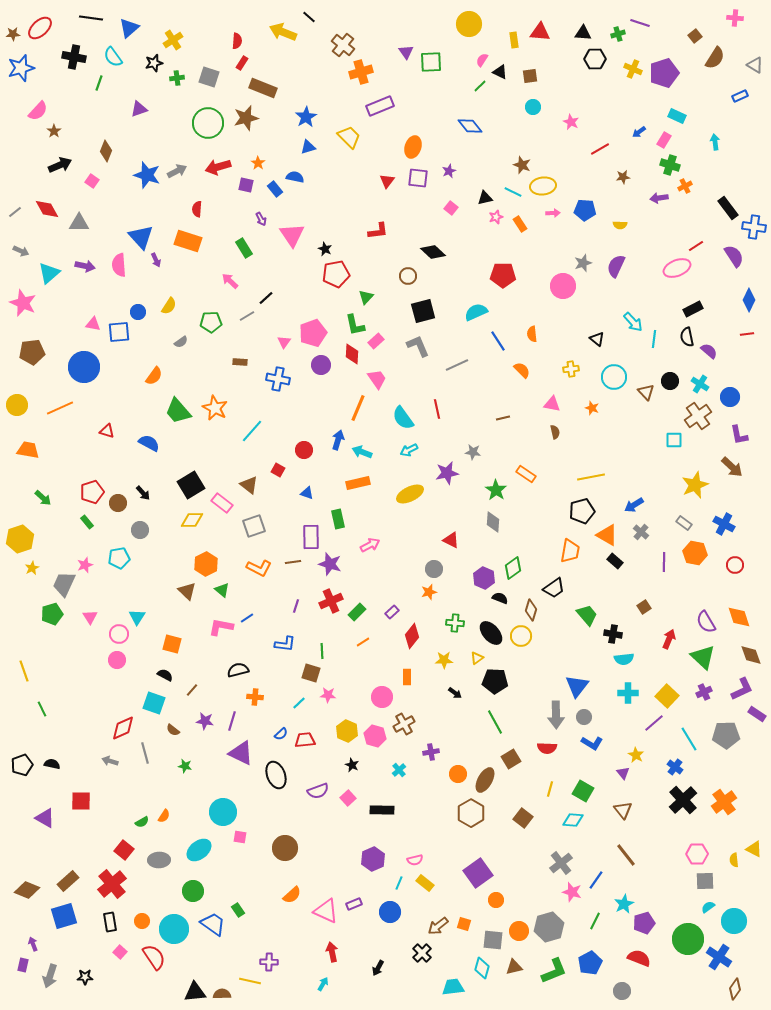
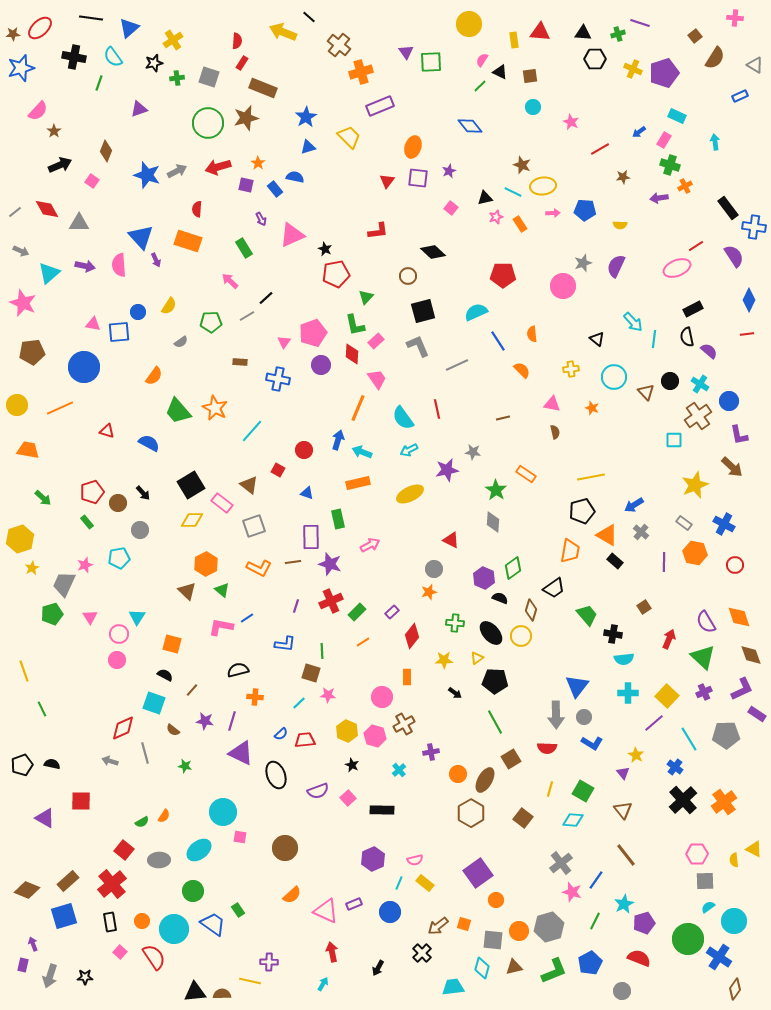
brown cross at (343, 45): moved 4 px left
pink triangle at (292, 235): rotated 40 degrees clockwise
blue circle at (730, 397): moved 1 px left, 4 px down
purple star at (447, 473): moved 3 px up
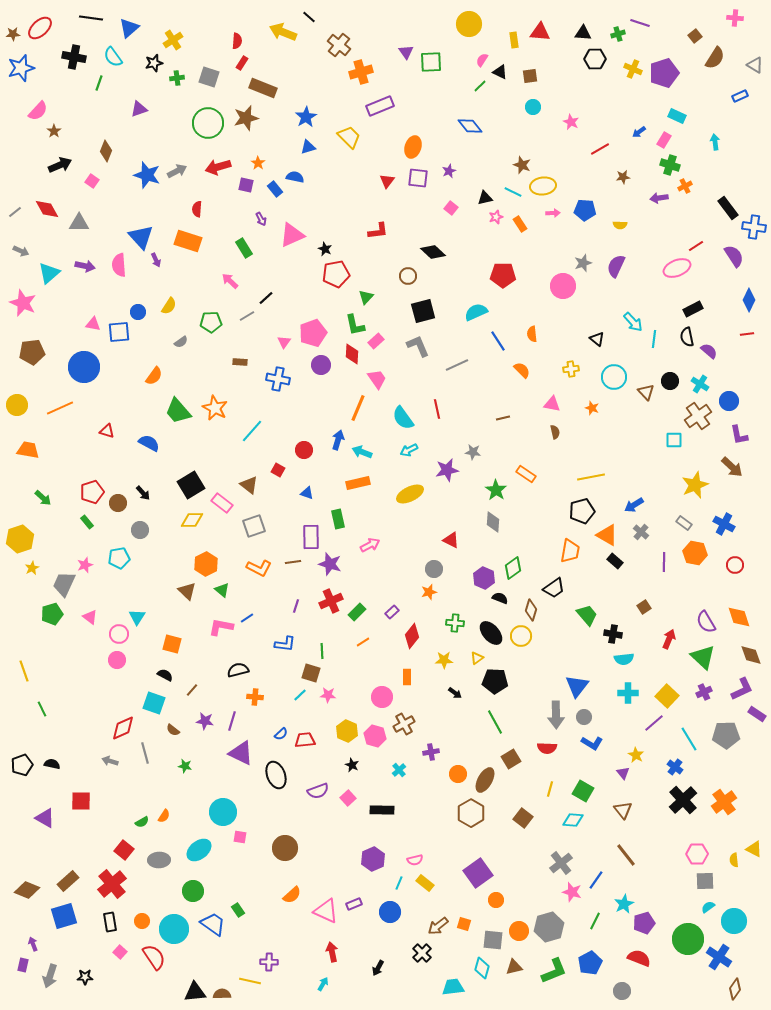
pink triangle at (90, 617): rotated 21 degrees counterclockwise
cyan line at (299, 703): moved 1 px right, 8 px up
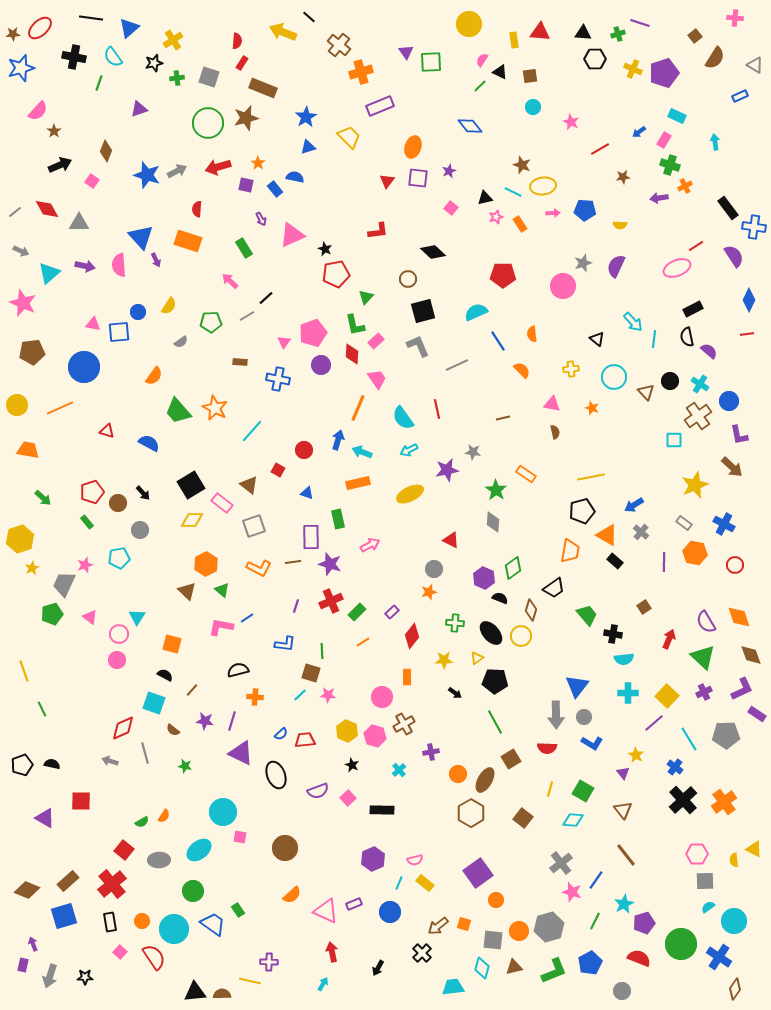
brown circle at (408, 276): moved 3 px down
green circle at (688, 939): moved 7 px left, 5 px down
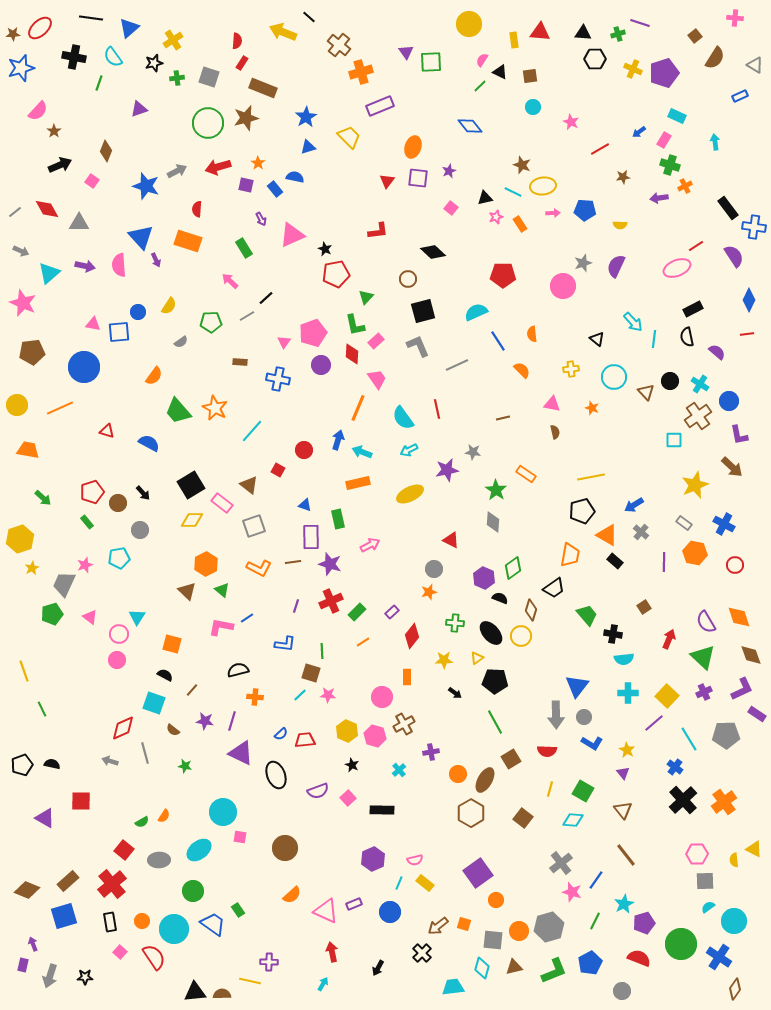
blue star at (147, 175): moved 1 px left, 11 px down
purple semicircle at (709, 351): moved 8 px right, 1 px down
blue triangle at (307, 493): moved 2 px left, 12 px down
orange trapezoid at (570, 551): moved 4 px down
red semicircle at (547, 748): moved 3 px down
yellow star at (636, 755): moved 9 px left, 5 px up
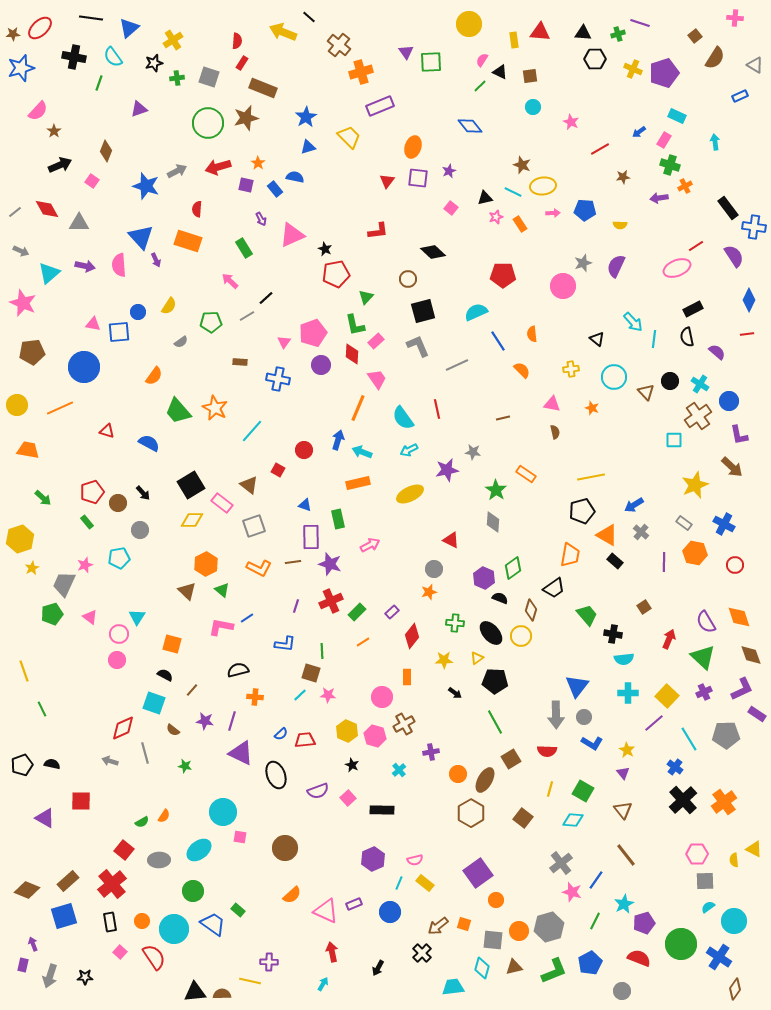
green rectangle at (238, 910): rotated 16 degrees counterclockwise
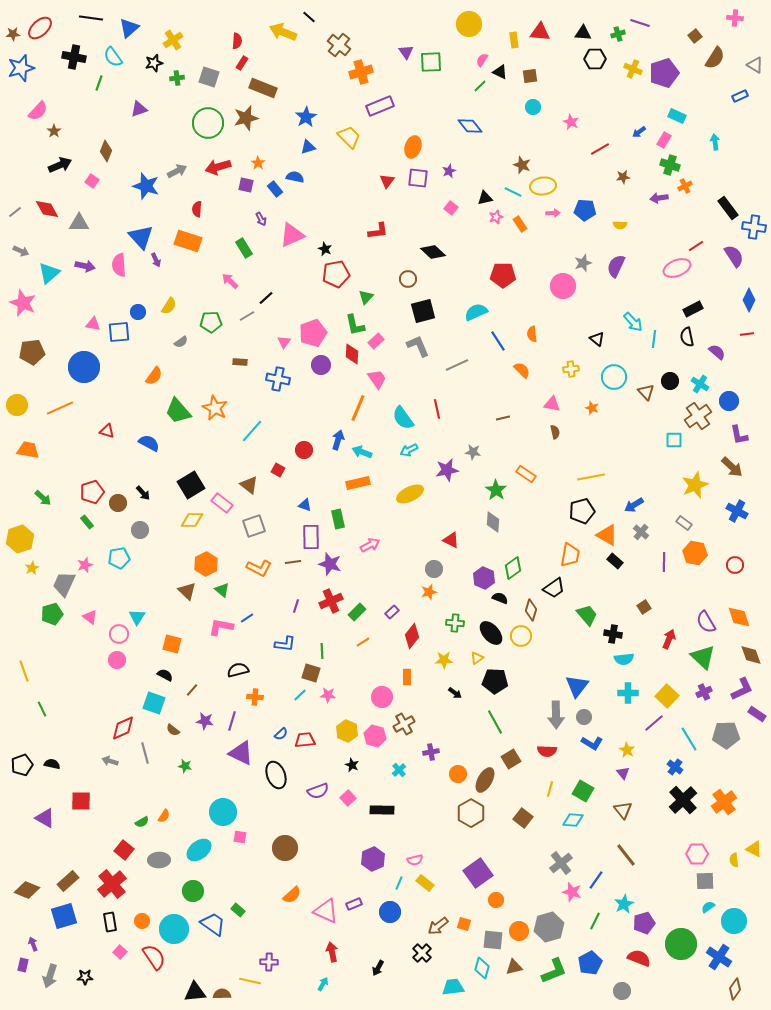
blue cross at (724, 524): moved 13 px right, 13 px up
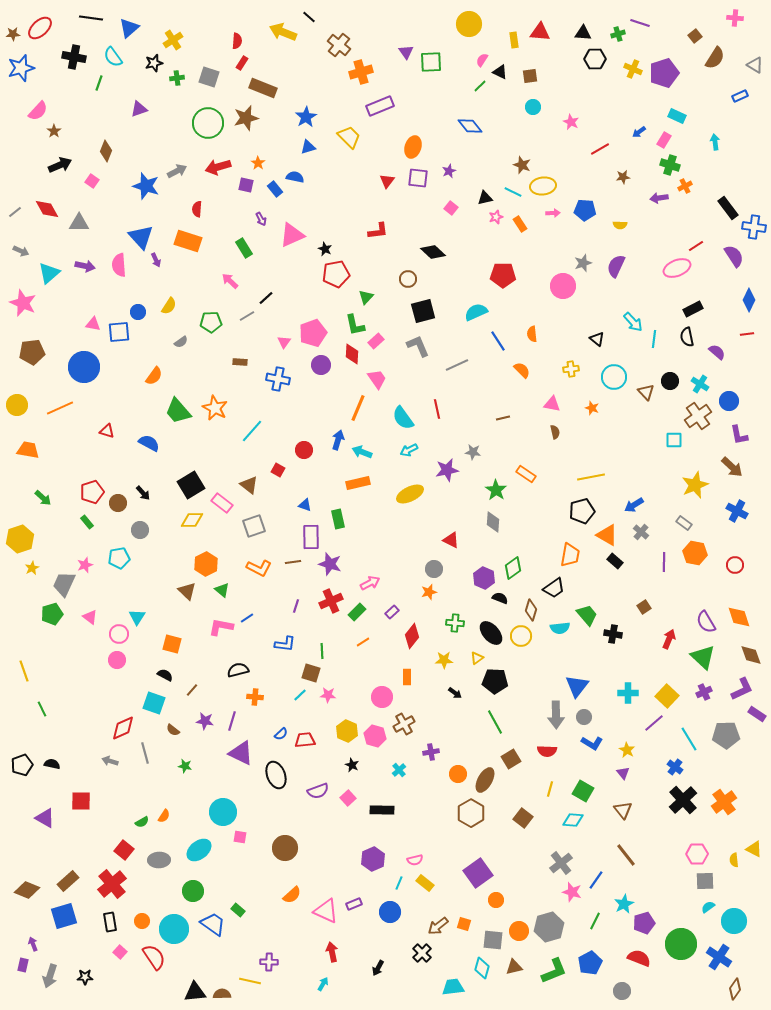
pink arrow at (370, 545): moved 38 px down
cyan semicircle at (624, 659): moved 64 px left, 31 px up
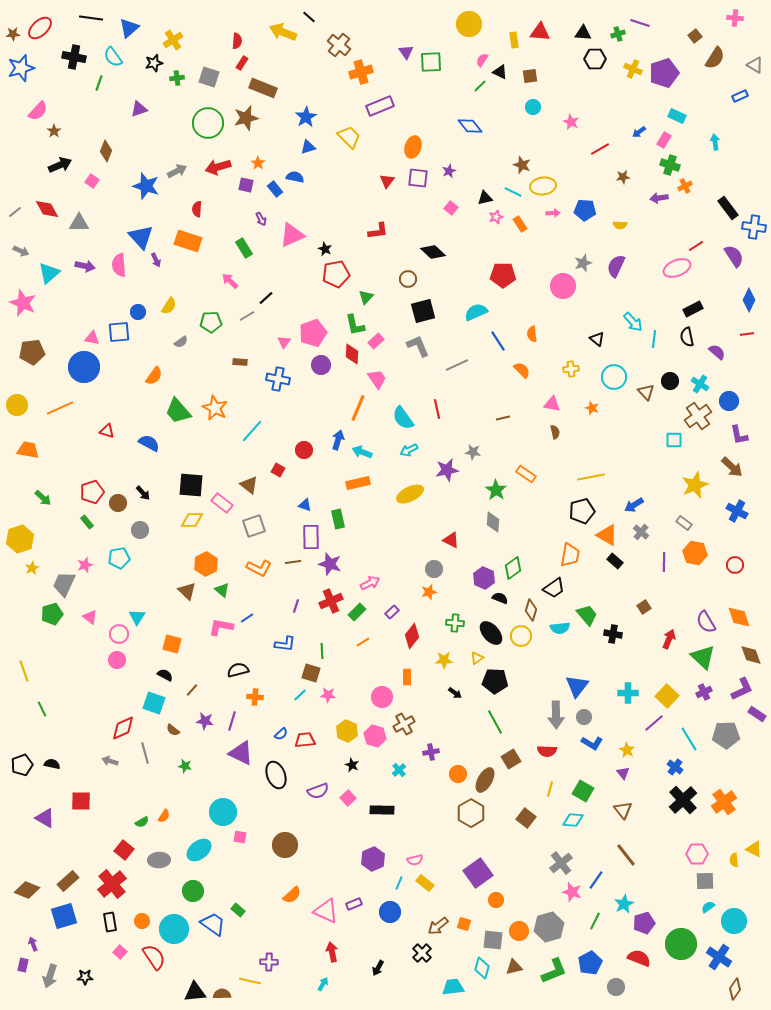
pink triangle at (93, 324): moved 1 px left, 14 px down
black square at (191, 485): rotated 36 degrees clockwise
brown square at (523, 818): moved 3 px right
brown circle at (285, 848): moved 3 px up
gray circle at (622, 991): moved 6 px left, 4 px up
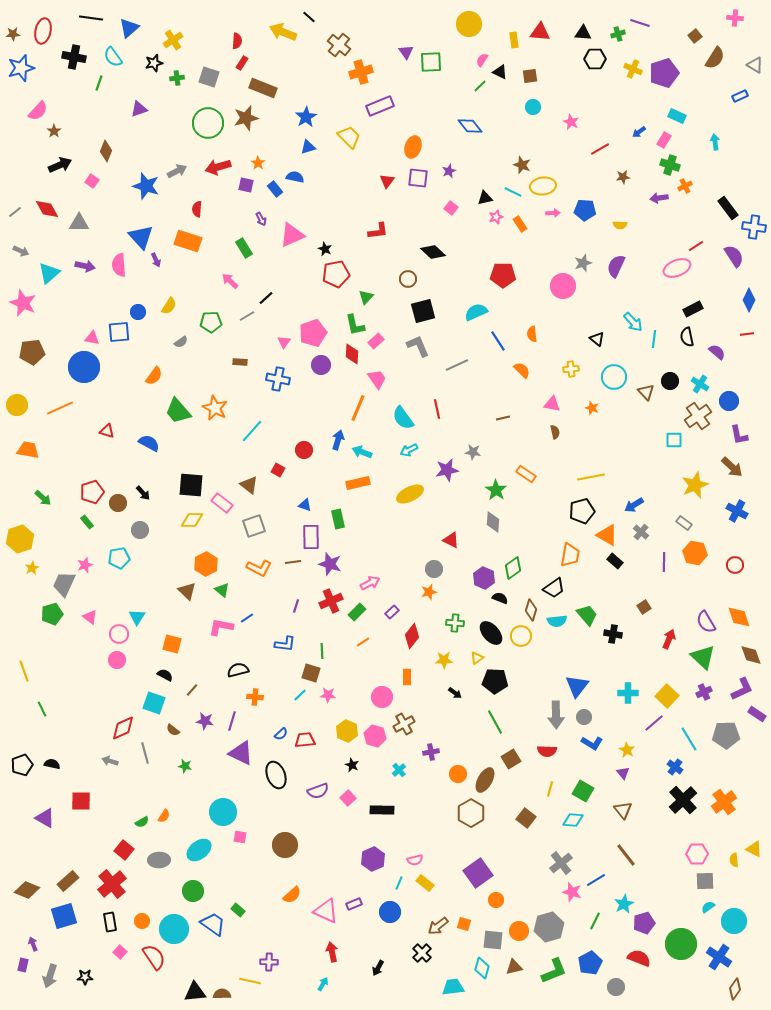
red ellipse at (40, 28): moved 3 px right, 3 px down; rotated 35 degrees counterclockwise
cyan semicircle at (560, 628): moved 3 px left, 7 px up
blue line at (596, 880): rotated 24 degrees clockwise
